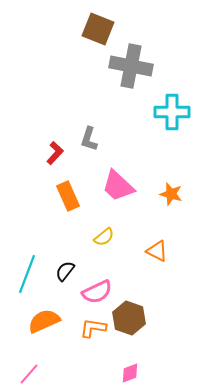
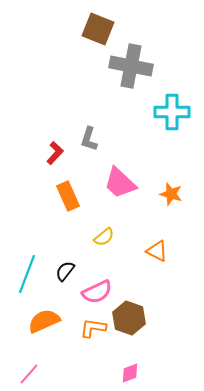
pink trapezoid: moved 2 px right, 3 px up
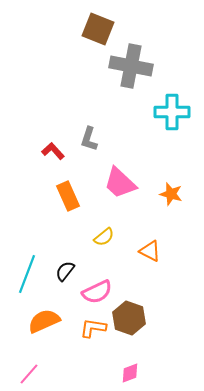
red L-shape: moved 2 px left, 2 px up; rotated 85 degrees counterclockwise
orange triangle: moved 7 px left
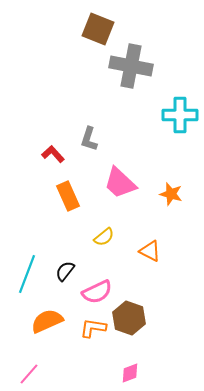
cyan cross: moved 8 px right, 3 px down
red L-shape: moved 3 px down
orange semicircle: moved 3 px right
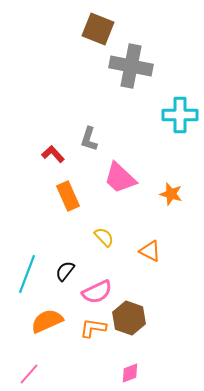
pink trapezoid: moved 5 px up
yellow semicircle: rotated 95 degrees counterclockwise
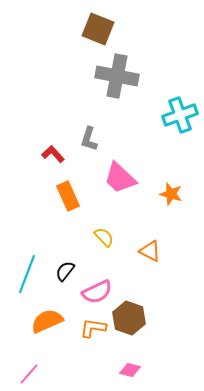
gray cross: moved 14 px left, 10 px down
cyan cross: rotated 20 degrees counterclockwise
pink diamond: moved 3 px up; rotated 35 degrees clockwise
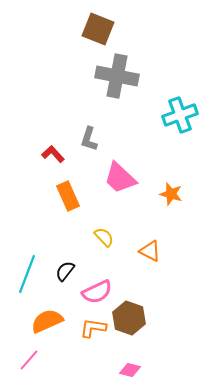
pink line: moved 14 px up
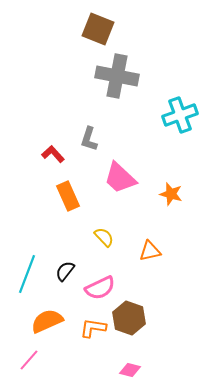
orange triangle: rotated 40 degrees counterclockwise
pink semicircle: moved 3 px right, 4 px up
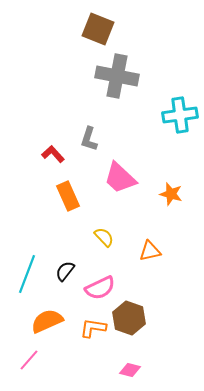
cyan cross: rotated 12 degrees clockwise
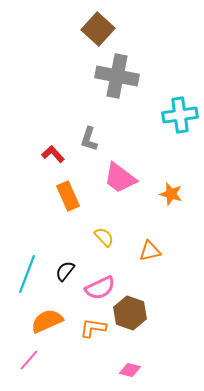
brown square: rotated 20 degrees clockwise
pink trapezoid: rotated 6 degrees counterclockwise
brown hexagon: moved 1 px right, 5 px up
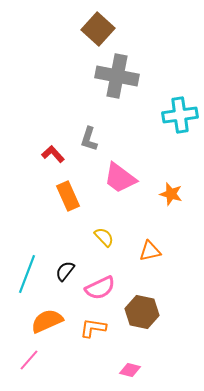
brown hexagon: moved 12 px right, 1 px up; rotated 8 degrees counterclockwise
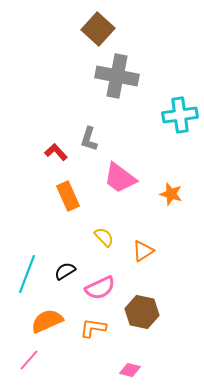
red L-shape: moved 3 px right, 2 px up
orange triangle: moved 7 px left; rotated 20 degrees counterclockwise
black semicircle: rotated 20 degrees clockwise
